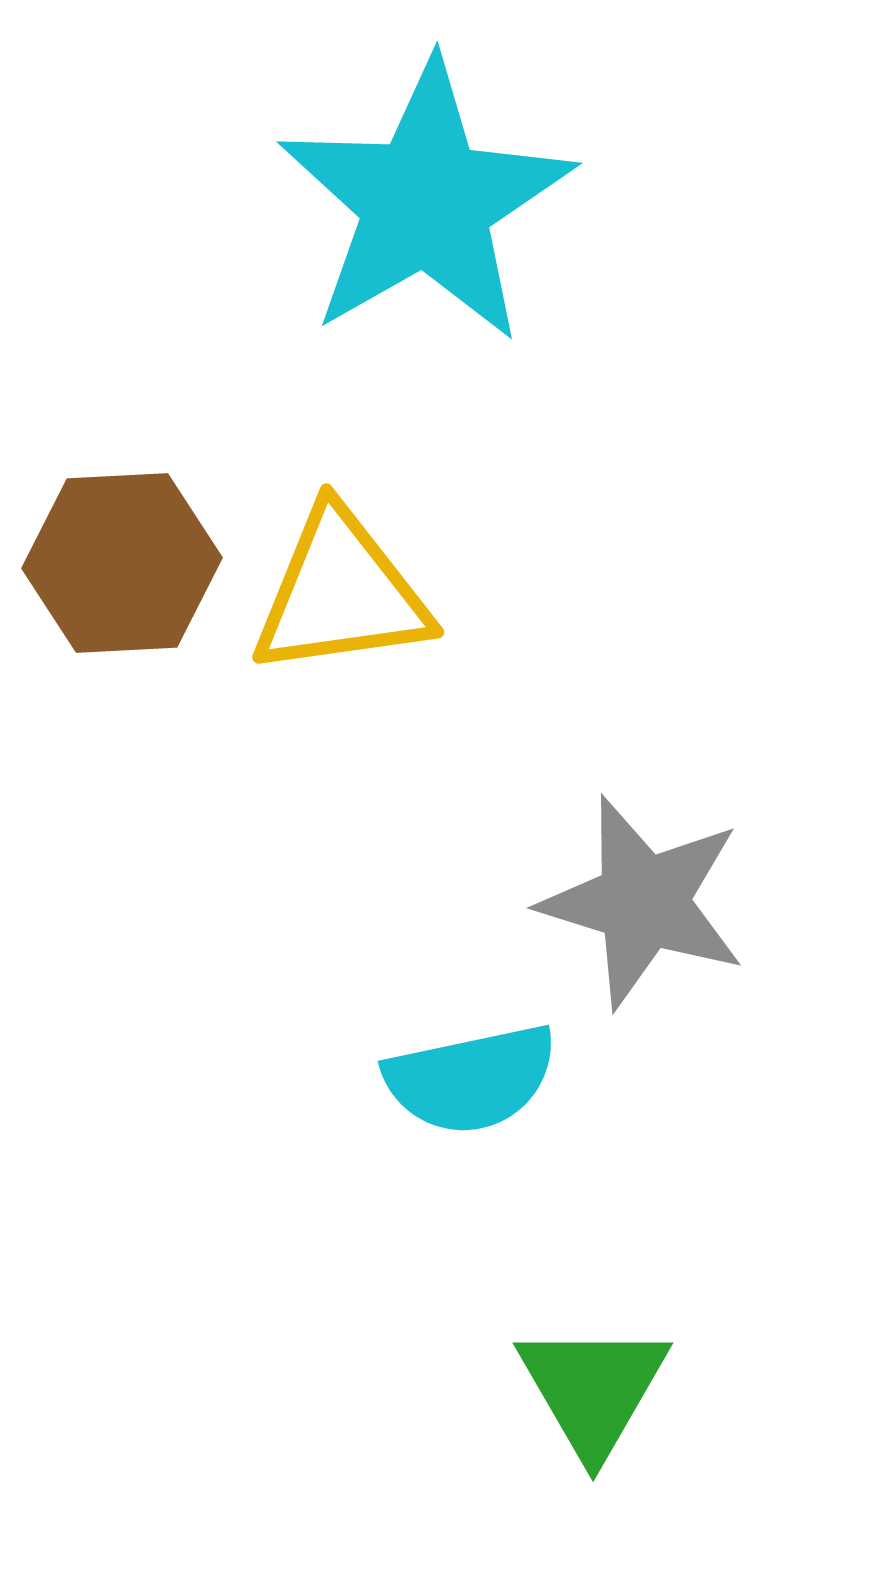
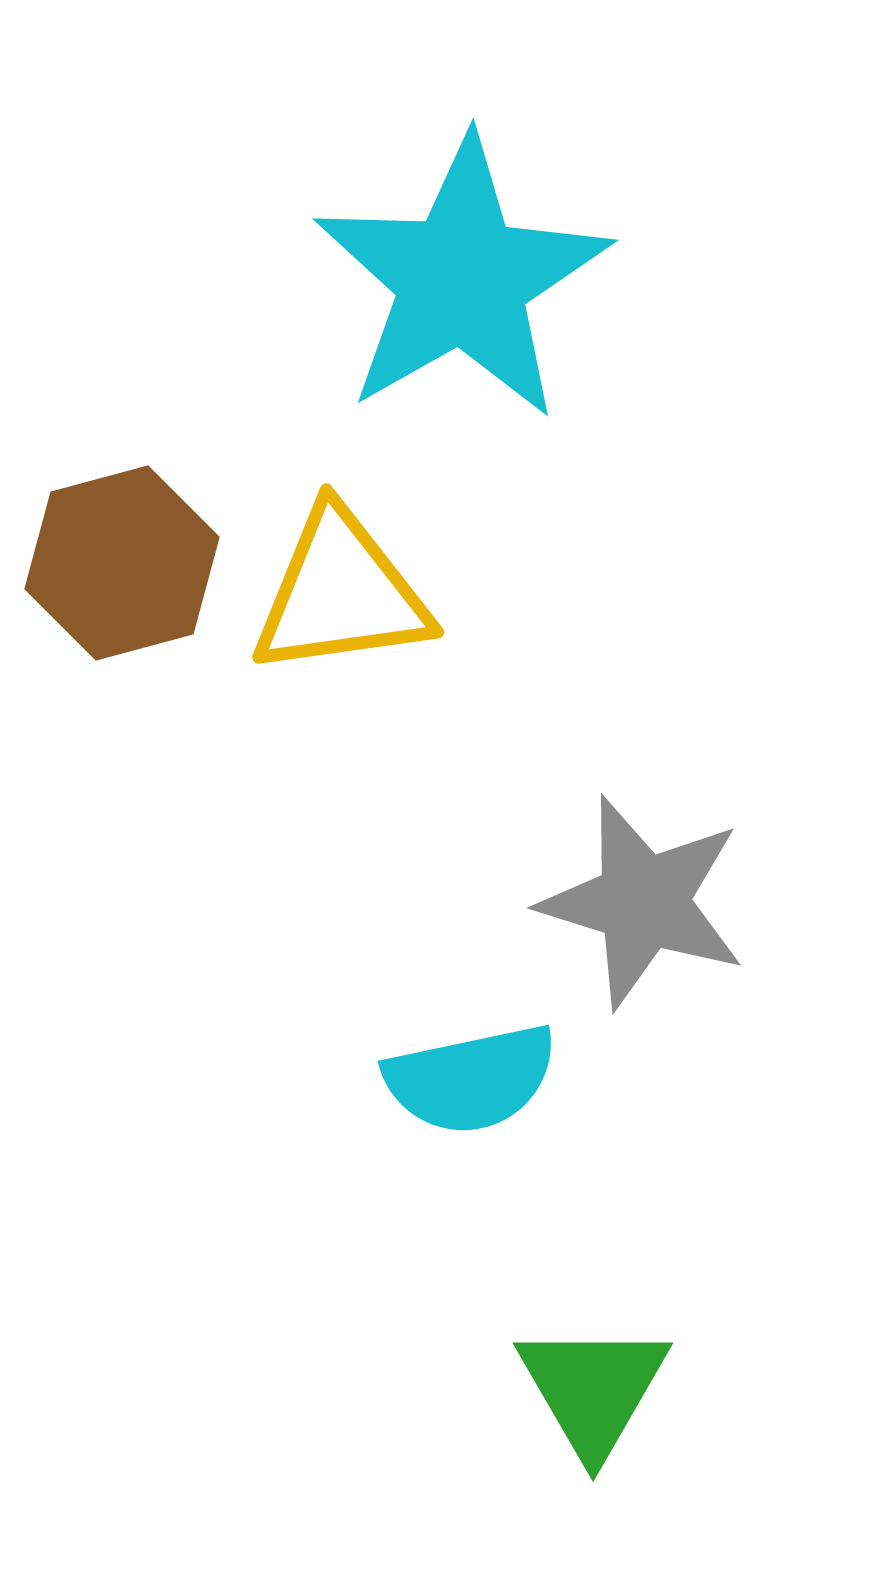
cyan star: moved 36 px right, 77 px down
brown hexagon: rotated 12 degrees counterclockwise
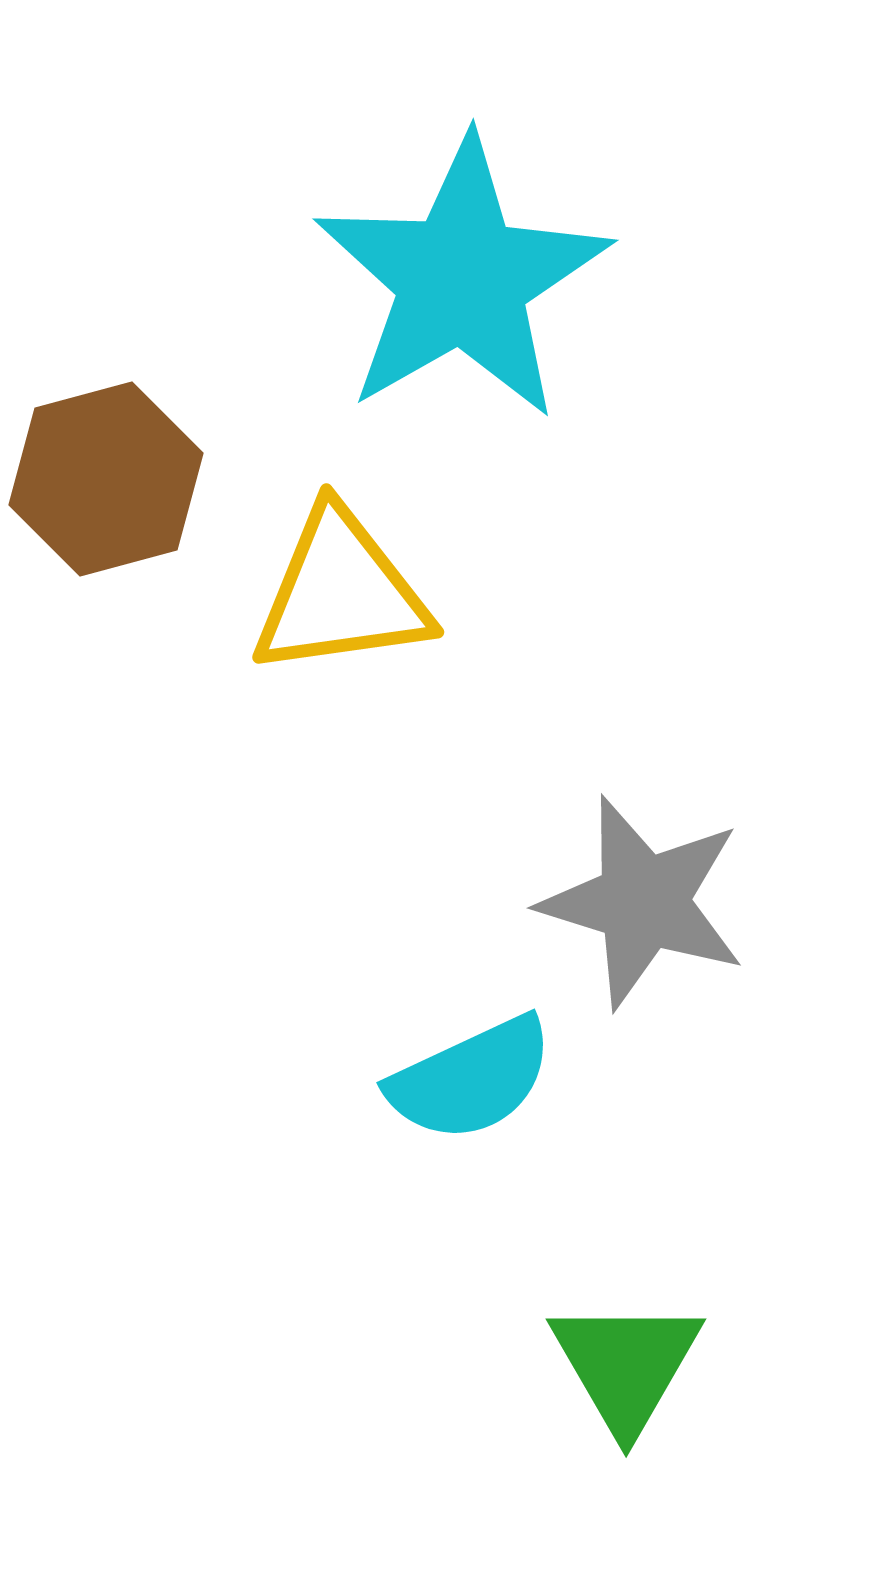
brown hexagon: moved 16 px left, 84 px up
cyan semicircle: rotated 13 degrees counterclockwise
green triangle: moved 33 px right, 24 px up
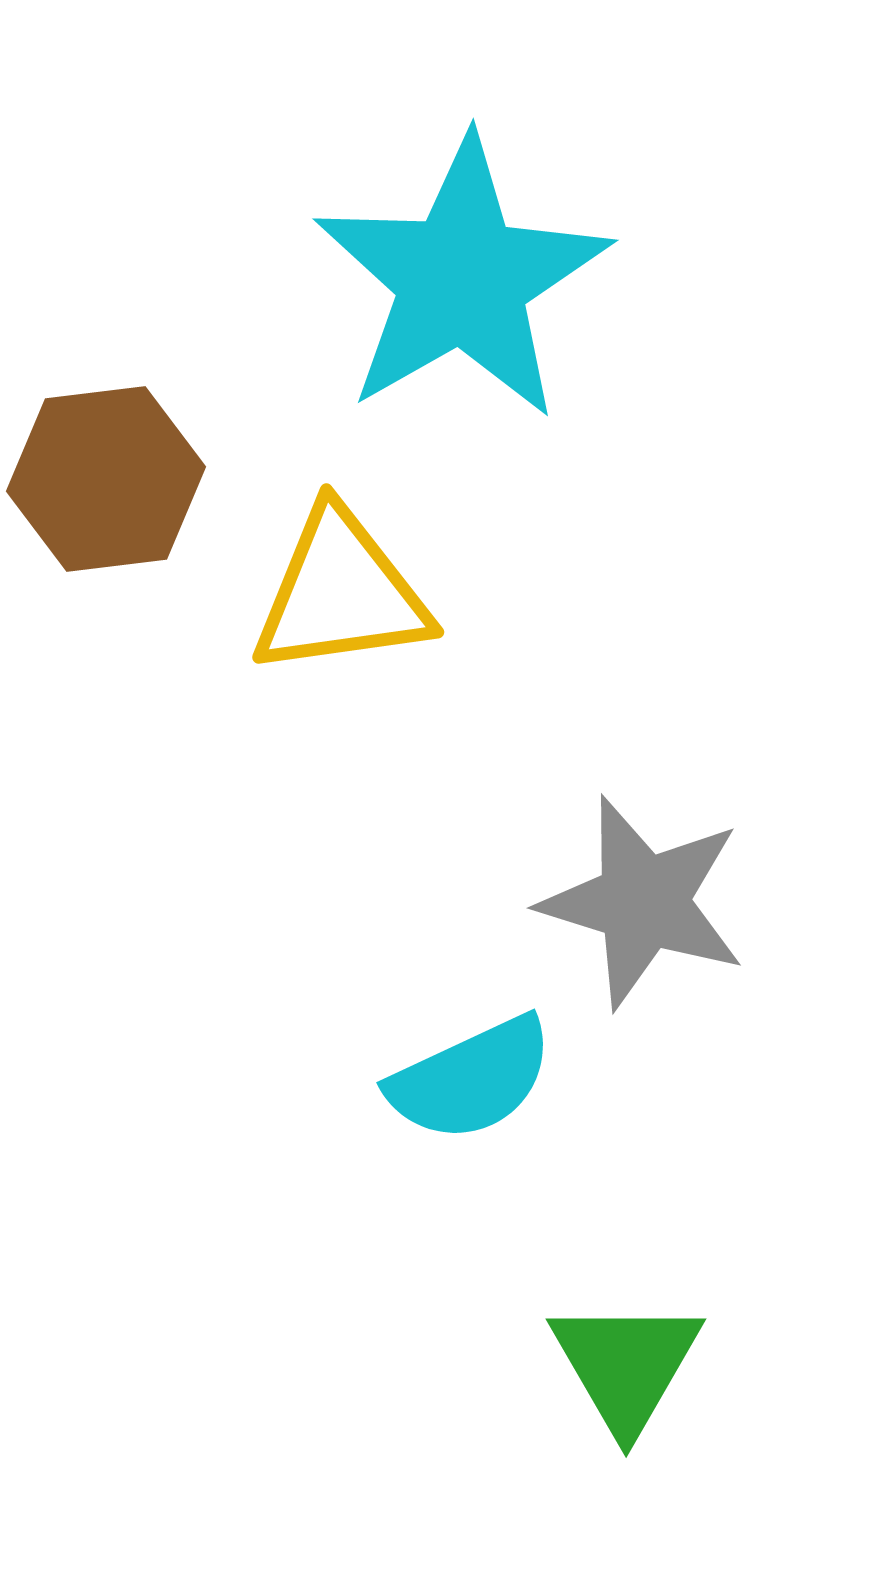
brown hexagon: rotated 8 degrees clockwise
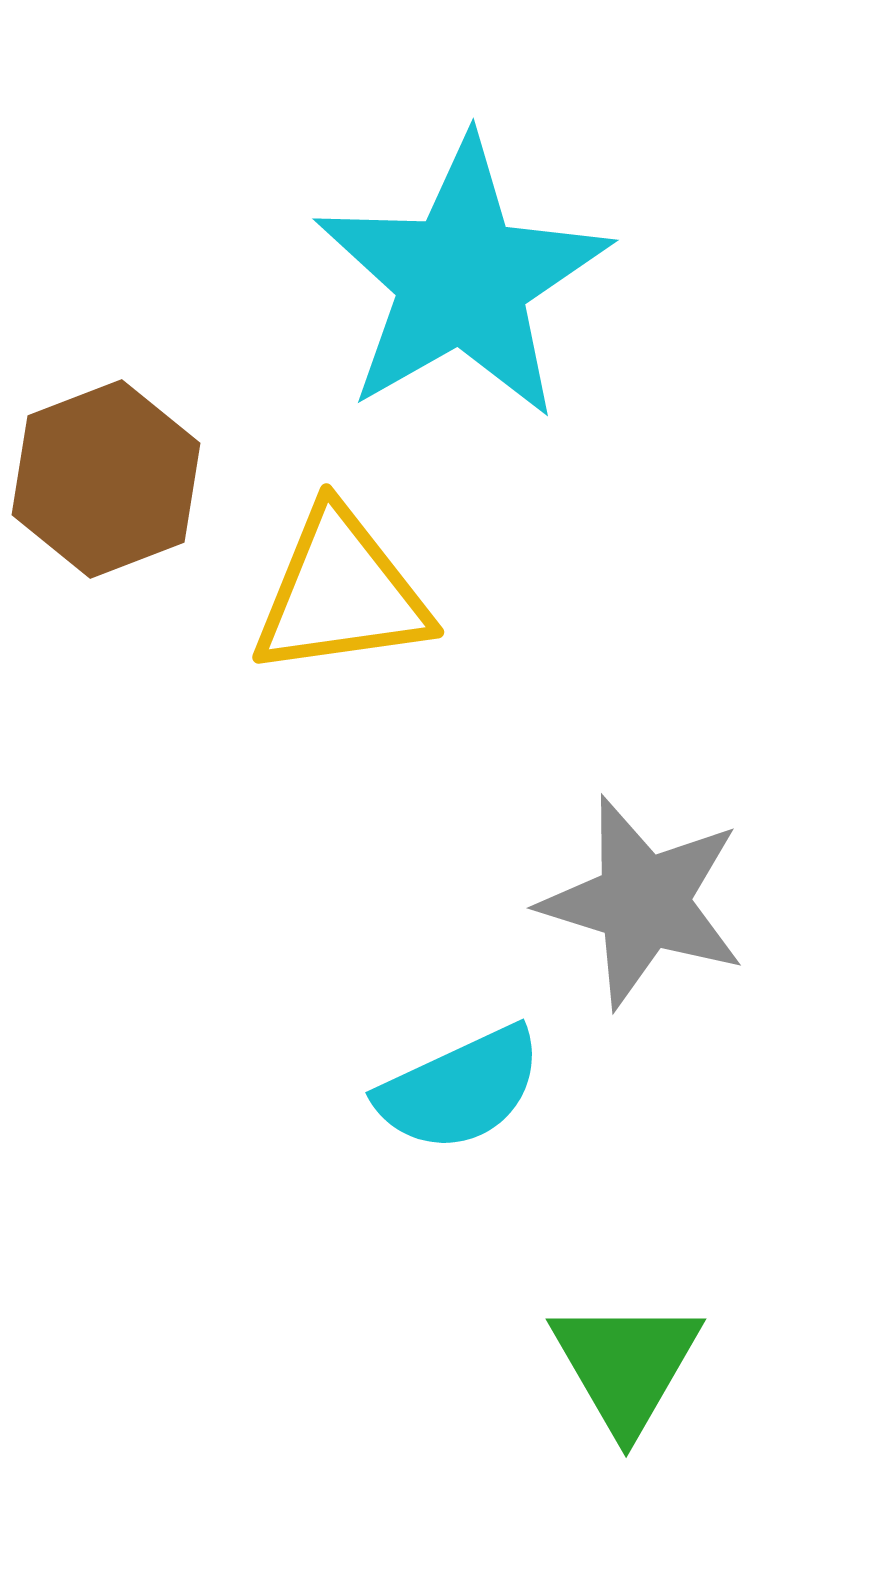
brown hexagon: rotated 14 degrees counterclockwise
cyan semicircle: moved 11 px left, 10 px down
